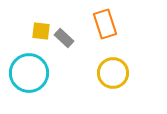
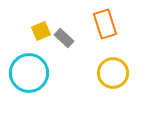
yellow square: rotated 30 degrees counterclockwise
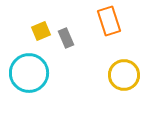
orange rectangle: moved 4 px right, 3 px up
gray rectangle: moved 2 px right; rotated 24 degrees clockwise
yellow circle: moved 11 px right, 2 px down
